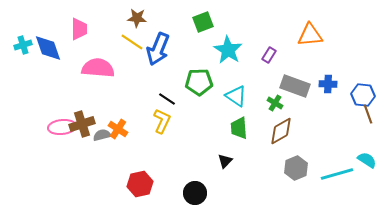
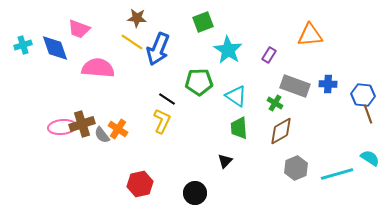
pink trapezoid: rotated 110 degrees clockwise
blue diamond: moved 7 px right
gray semicircle: rotated 114 degrees counterclockwise
cyan semicircle: moved 3 px right, 2 px up
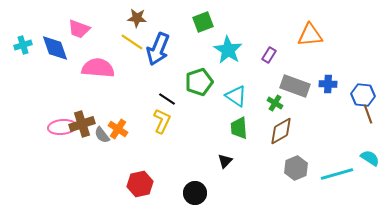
green pentagon: rotated 16 degrees counterclockwise
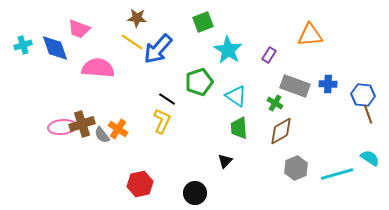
blue arrow: rotated 20 degrees clockwise
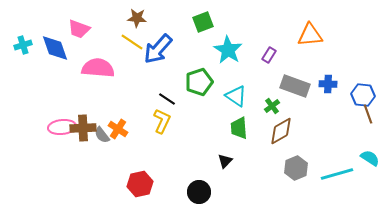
green cross: moved 3 px left, 3 px down; rotated 21 degrees clockwise
brown cross: moved 1 px right, 4 px down; rotated 15 degrees clockwise
black circle: moved 4 px right, 1 px up
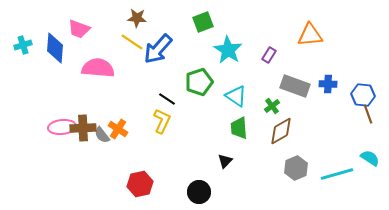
blue diamond: rotated 24 degrees clockwise
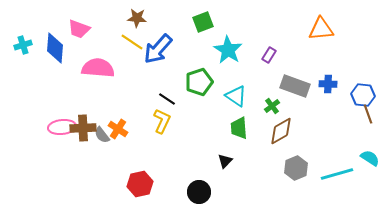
orange triangle: moved 11 px right, 6 px up
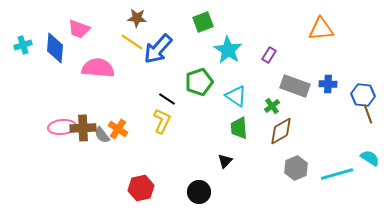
red hexagon: moved 1 px right, 4 px down
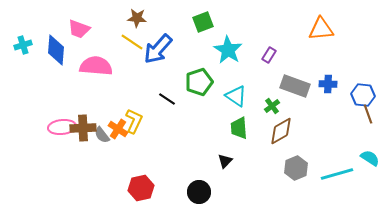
blue diamond: moved 1 px right, 2 px down
pink semicircle: moved 2 px left, 2 px up
yellow L-shape: moved 28 px left
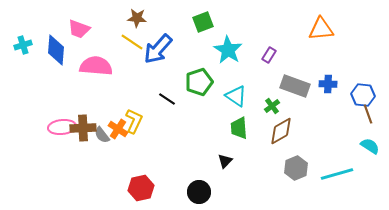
cyan semicircle: moved 12 px up
